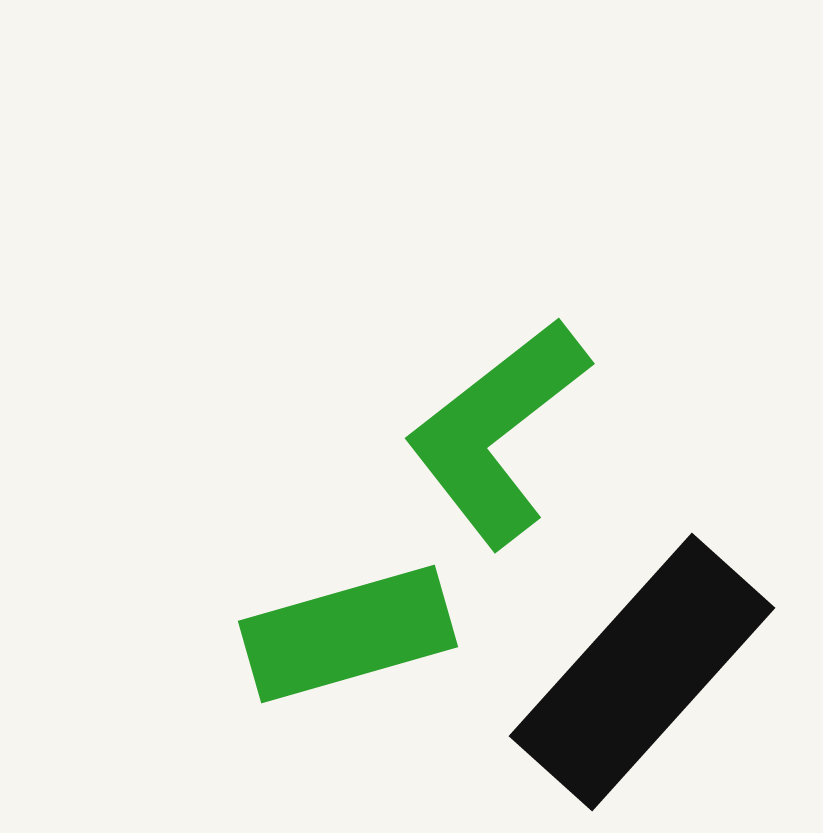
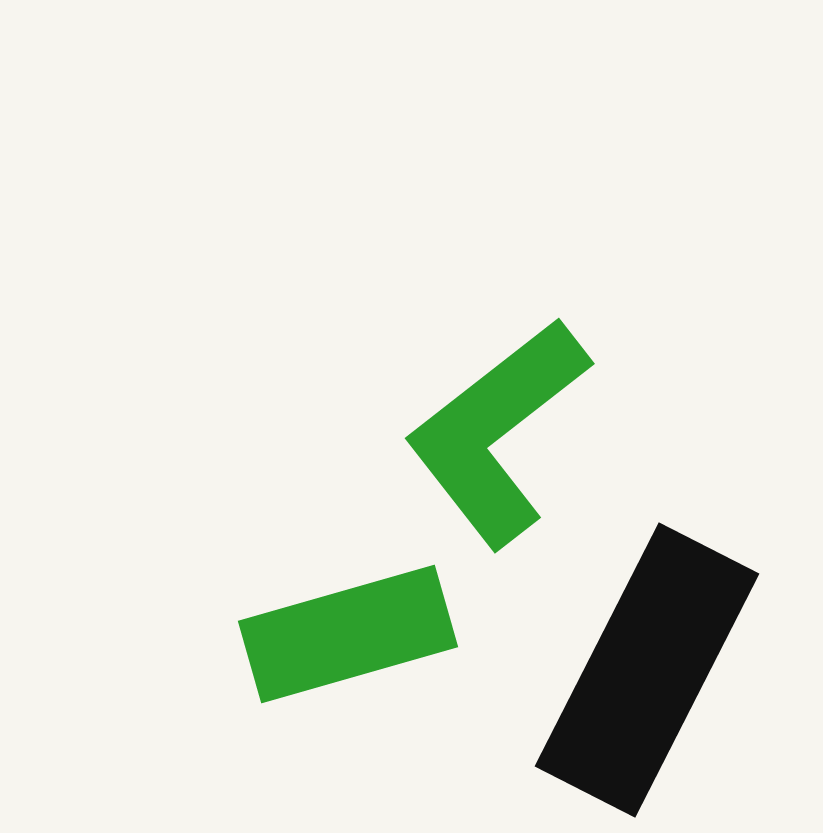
black rectangle: moved 5 px right, 2 px up; rotated 15 degrees counterclockwise
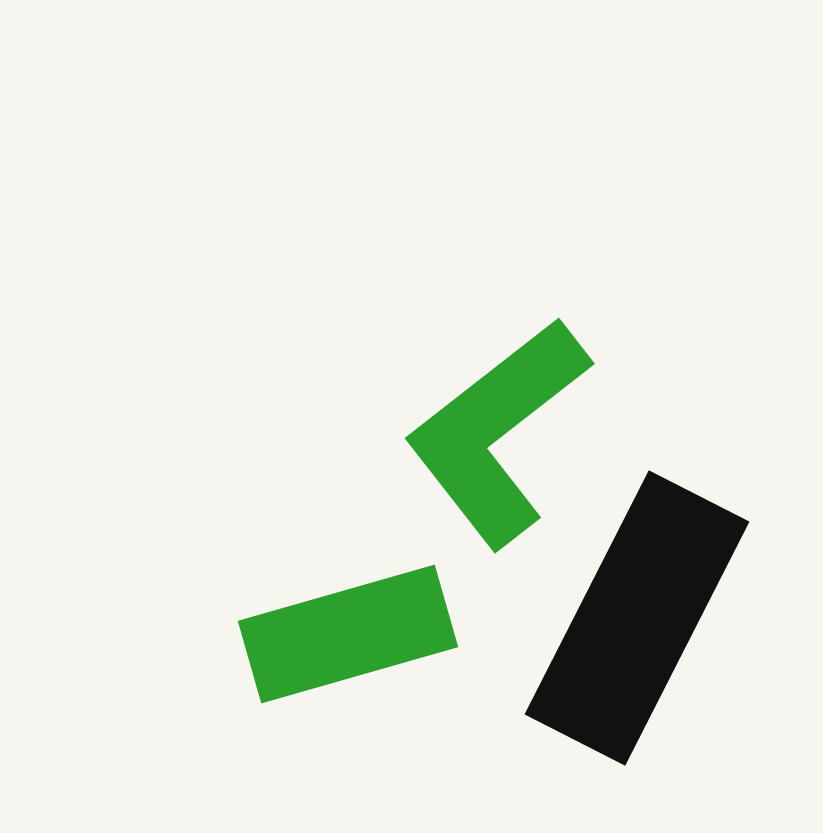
black rectangle: moved 10 px left, 52 px up
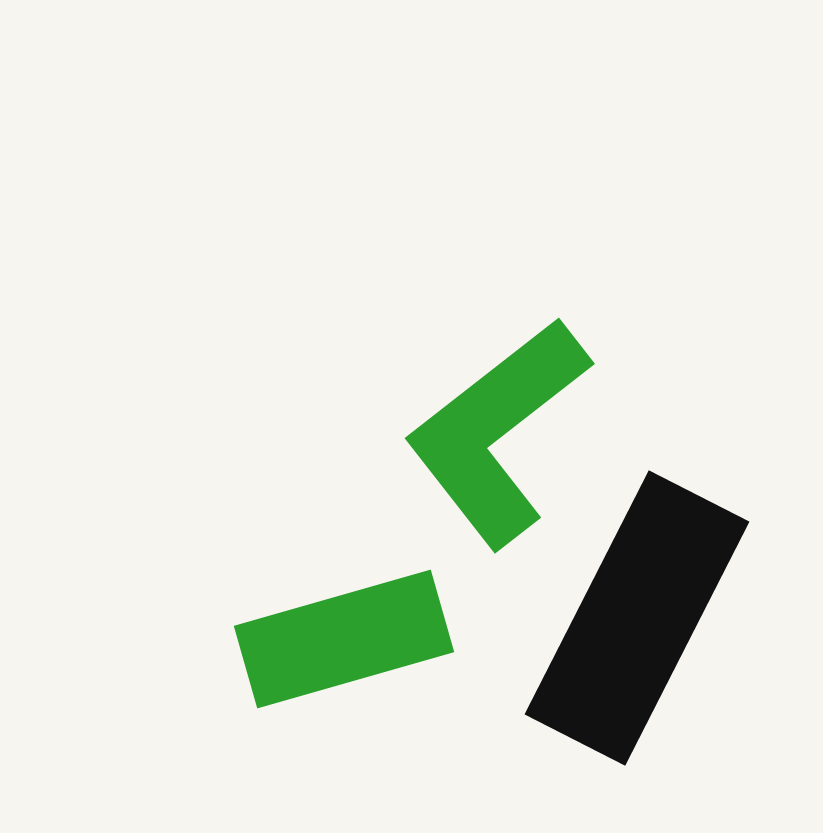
green rectangle: moved 4 px left, 5 px down
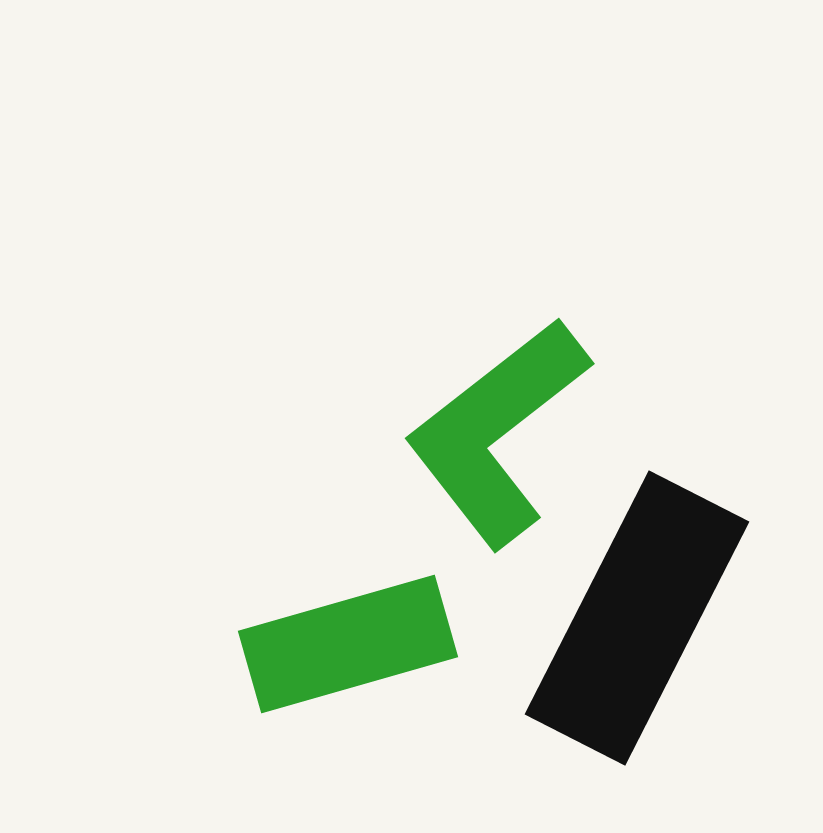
green rectangle: moved 4 px right, 5 px down
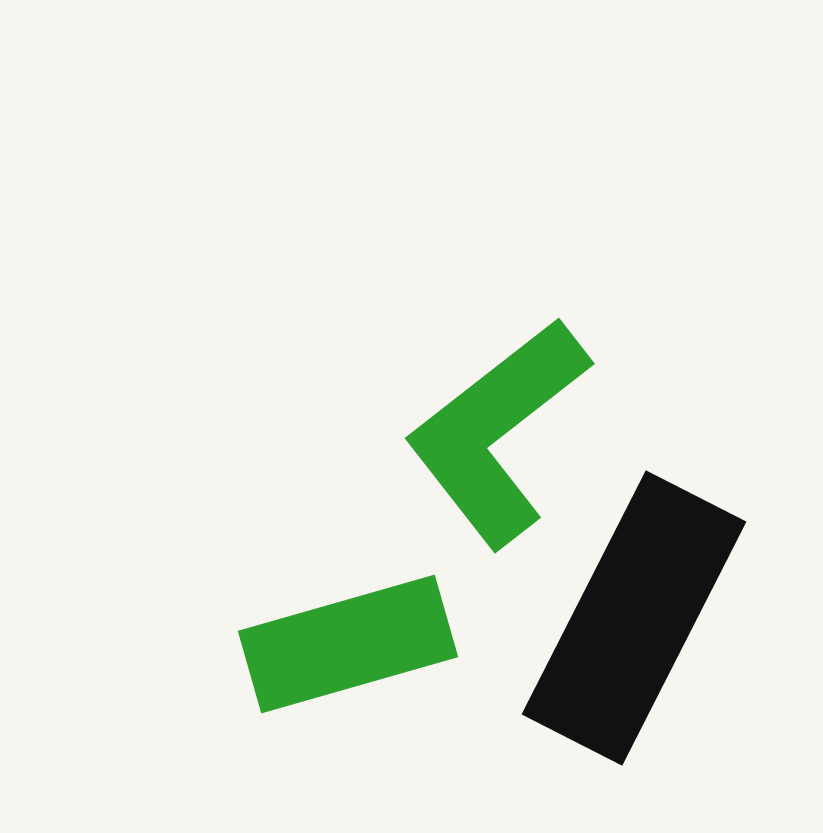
black rectangle: moved 3 px left
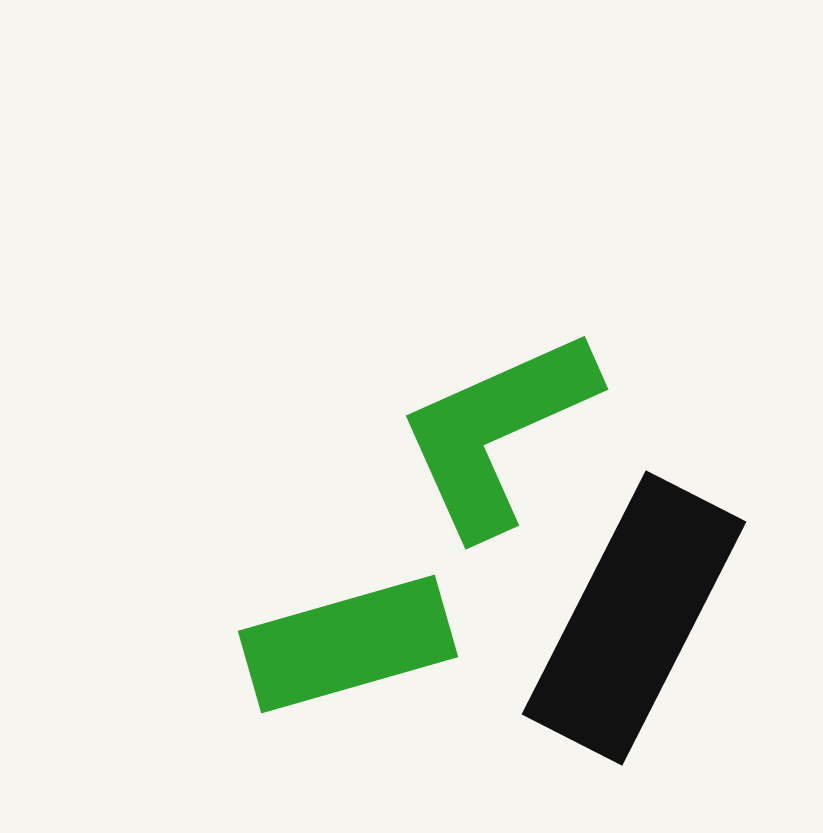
green L-shape: rotated 14 degrees clockwise
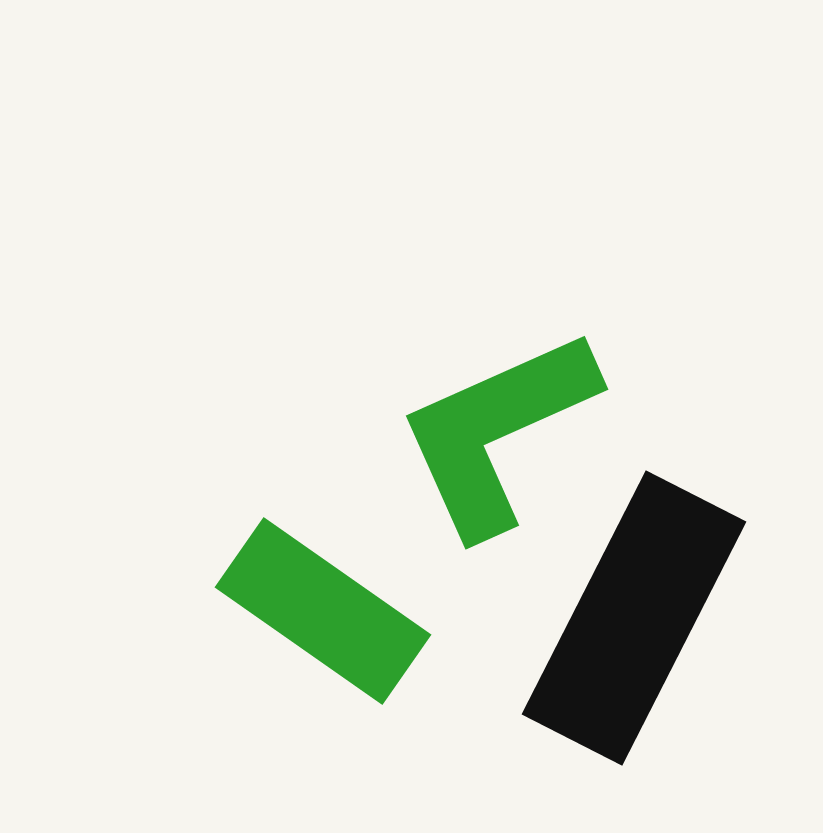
green rectangle: moved 25 px left, 33 px up; rotated 51 degrees clockwise
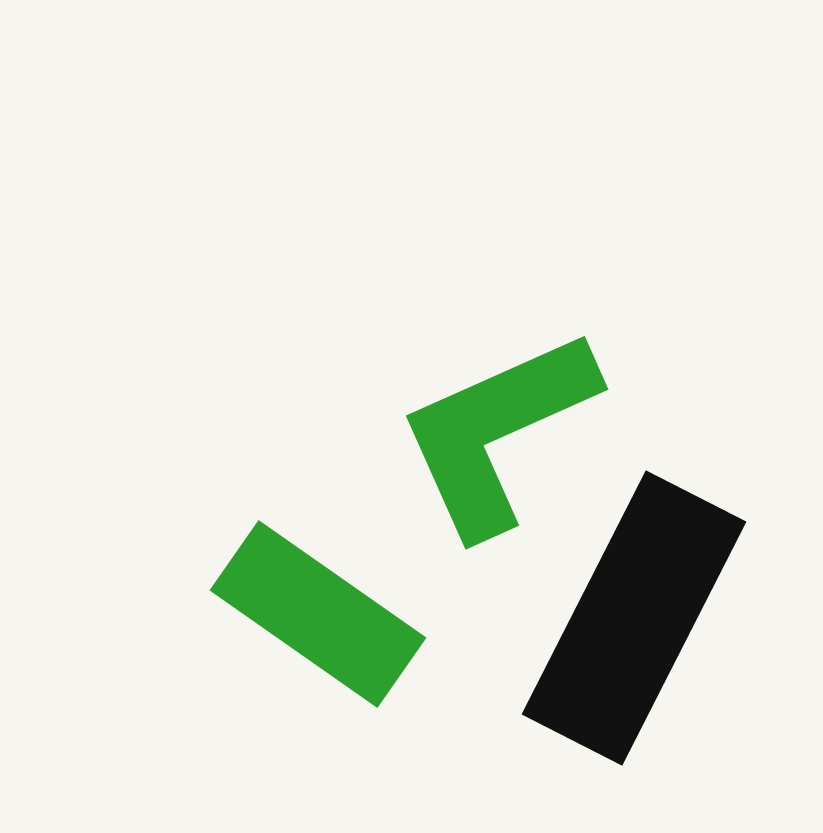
green rectangle: moved 5 px left, 3 px down
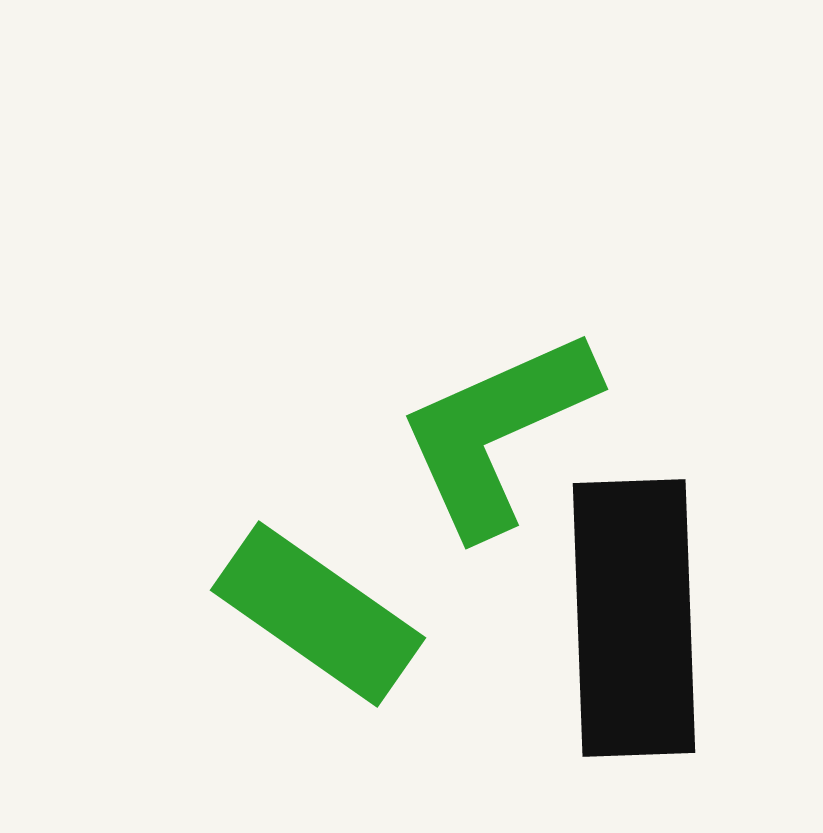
black rectangle: rotated 29 degrees counterclockwise
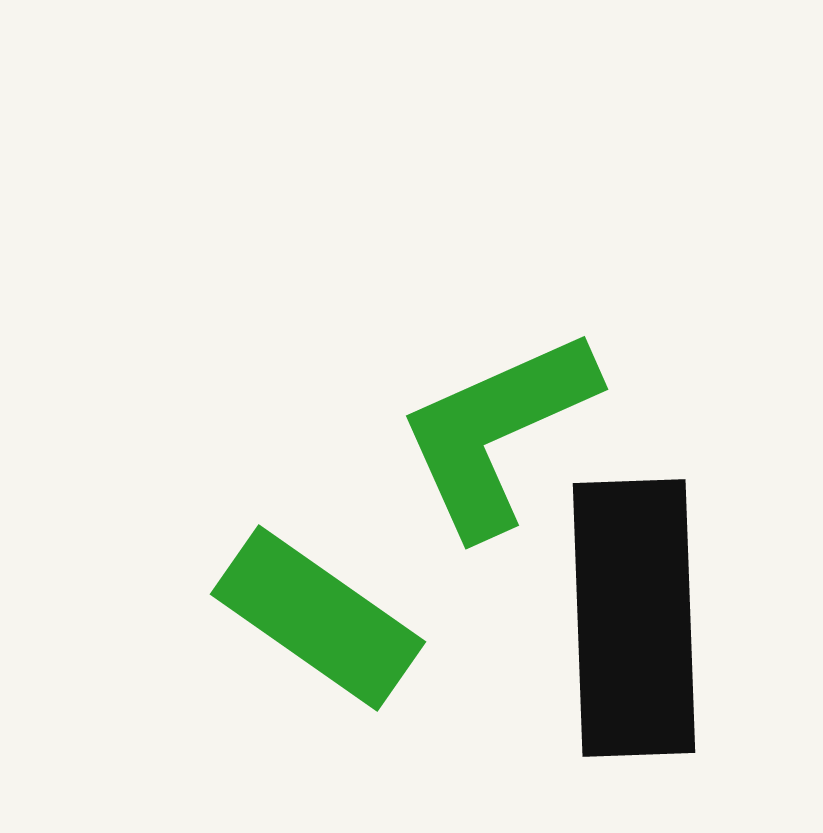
green rectangle: moved 4 px down
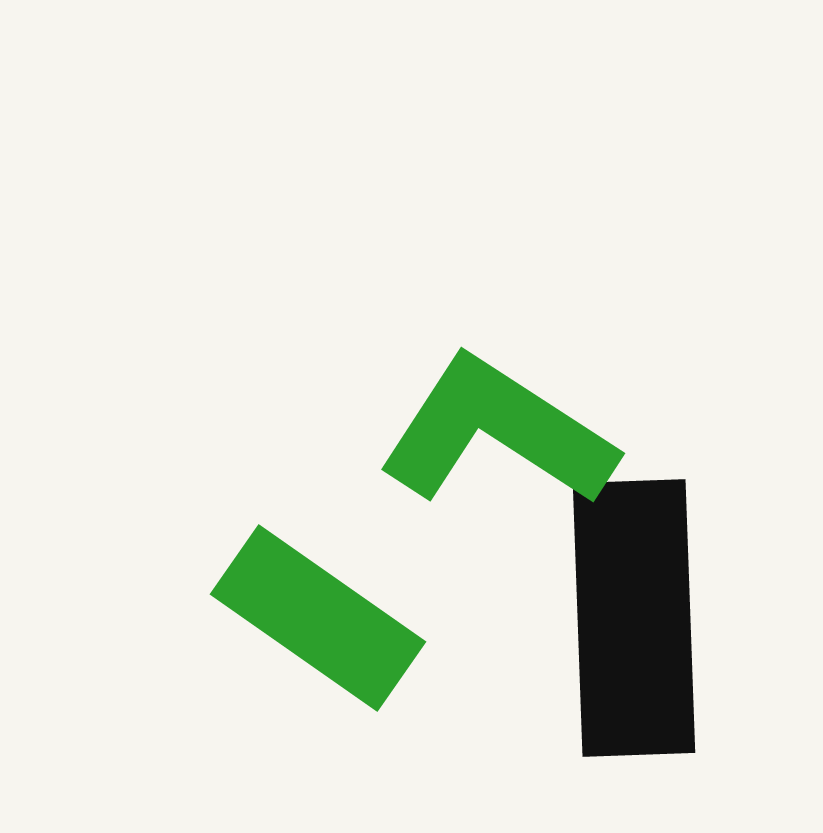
green L-shape: rotated 57 degrees clockwise
